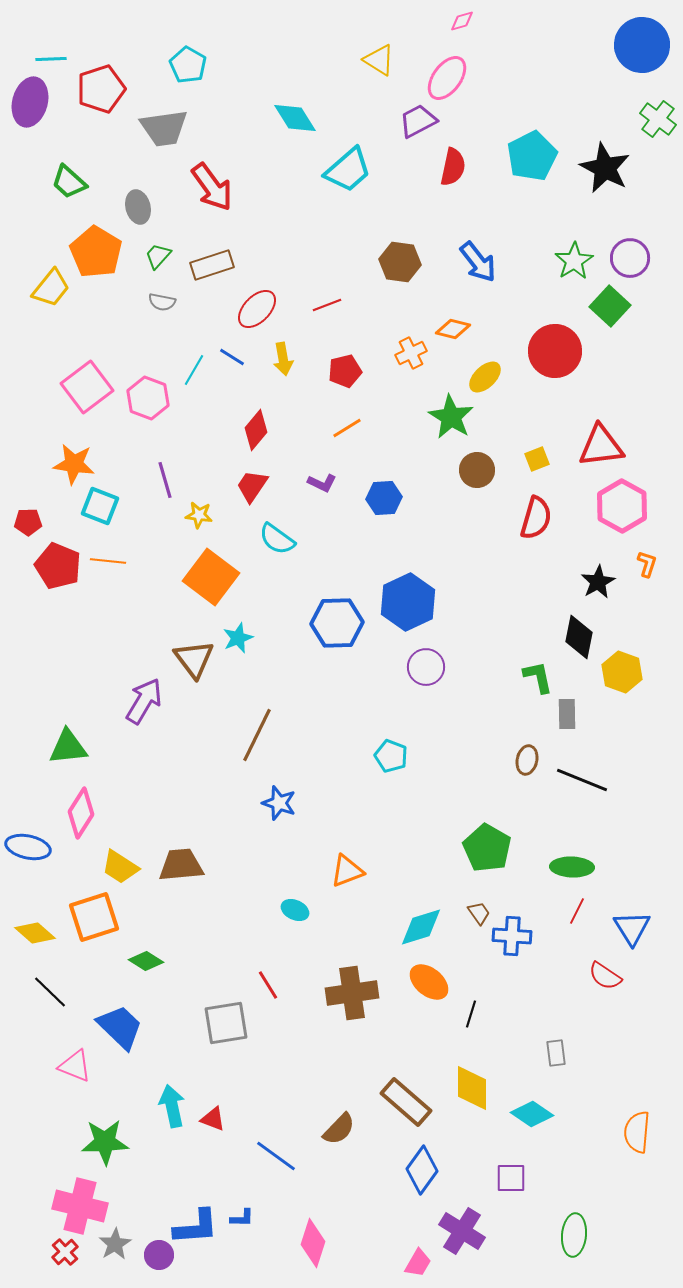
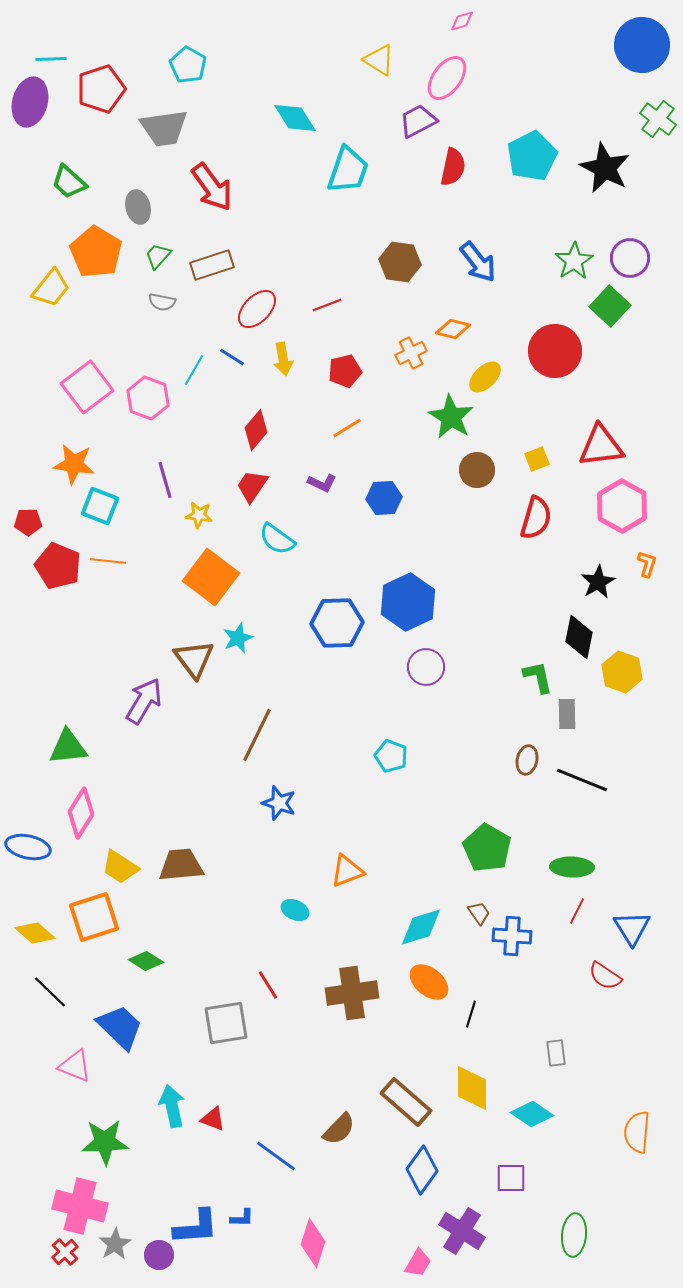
cyan trapezoid at (348, 170): rotated 30 degrees counterclockwise
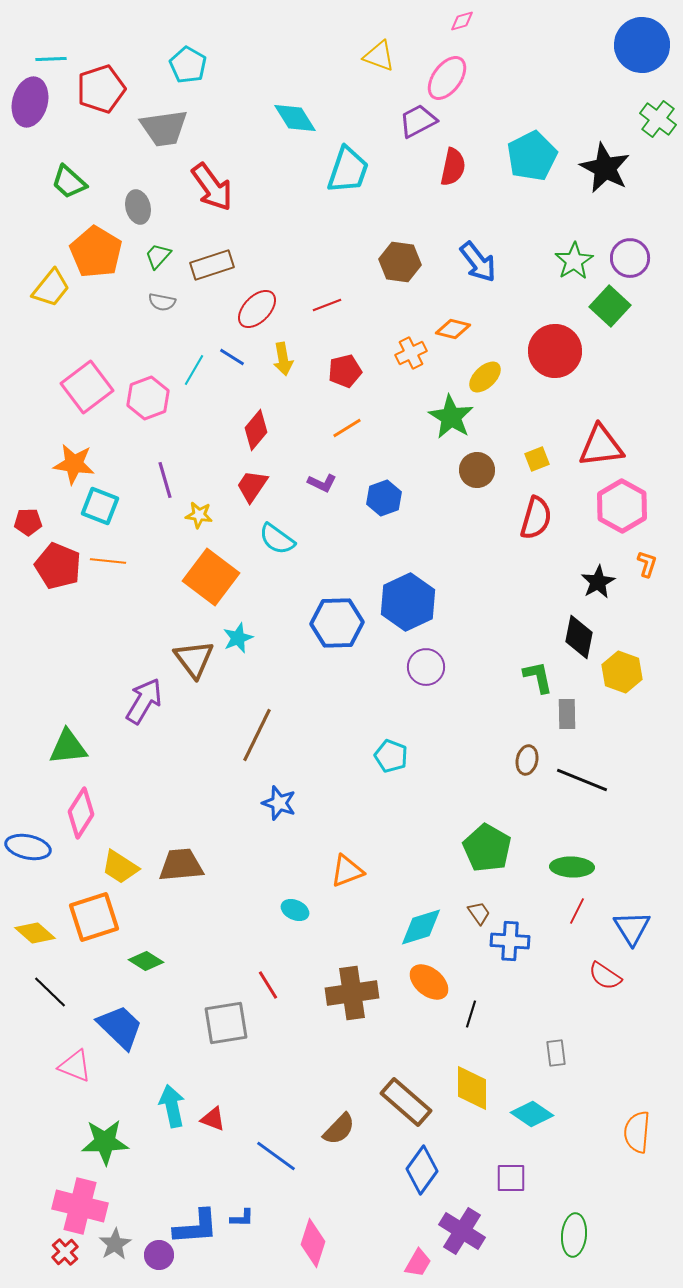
yellow triangle at (379, 60): moved 4 px up; rotated 12 degrees counterclockwise
pink hexagon at (148, 398): rotated 18 degrees clockwise
blue hexagon at (384, 498): rotated 16 degrees counterclockwise
blue cross at (512, 936): moved 2 px left, 5 px down
